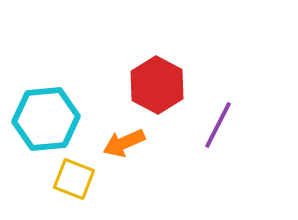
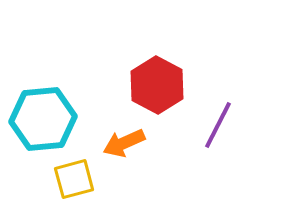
cyan hexagon: moved 3 px left
yellow square: rotated 36 degrees counterclockwise
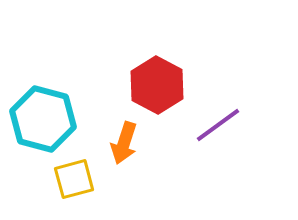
cyan hexagon: rotated 20 degrees clockwise
purple line: rotated 27 degrees clockwise
orange arrow: rotated 48 degrees counterclockwise
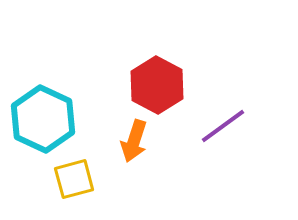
cyan hexagon: rotated 10 degrees clockwise
purple line: moved 5 px right, 1 px down
orange arrow: moved 10 px right, 2 px up
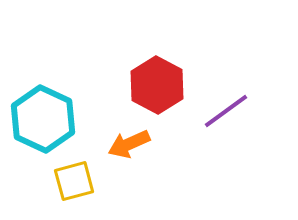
purple line: moved 3 px right, 15 px up
orange arrow: moved 5 px left, 3 px down; rotated 48 degrees clockwise
yellow square: moved 2 px down
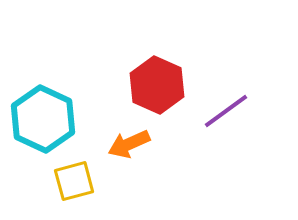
red hexagon: rotated 4 degrees counterclockwise
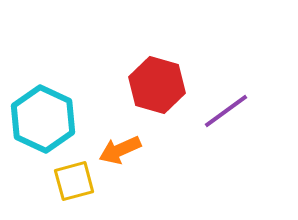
red hexagon: rotated 8 degrees counterclockwise
orange arrow: moved 9 px left, 6 px down
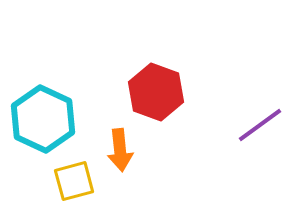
red hexagon: moved 1 px left, 7 px down; rotated 4 degrees clockwise
purple line: moved 34 px right, 14 px down
orange arrow: rotated 72 degrees counterclockwise
